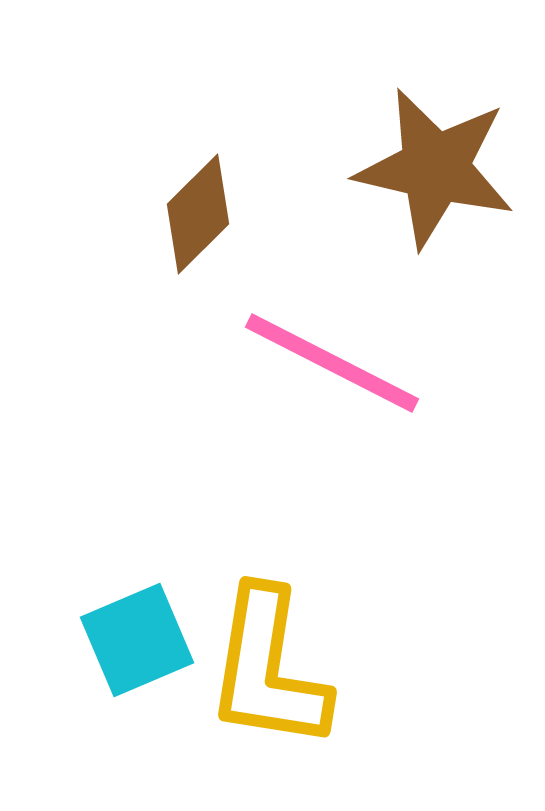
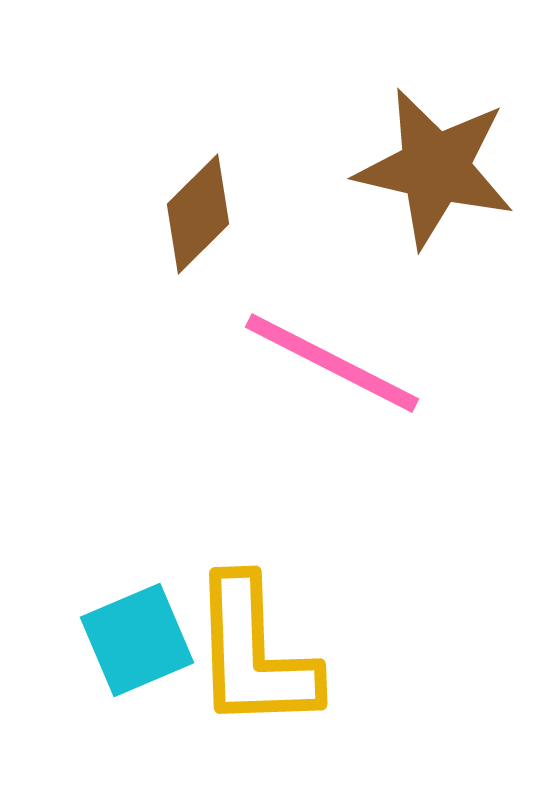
yellow L-shape: moved 14 px left, 15 px up; rotated 11 degrees counterclockwise
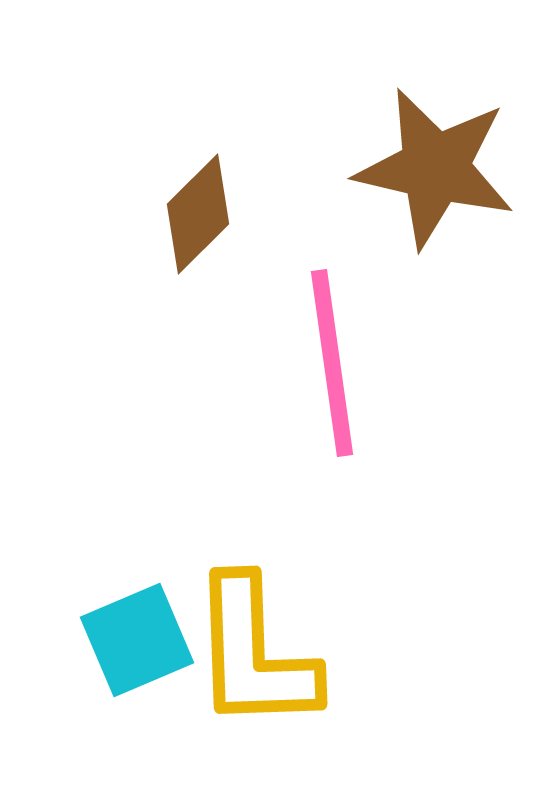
pink line: rotated 55 degrees clockwise
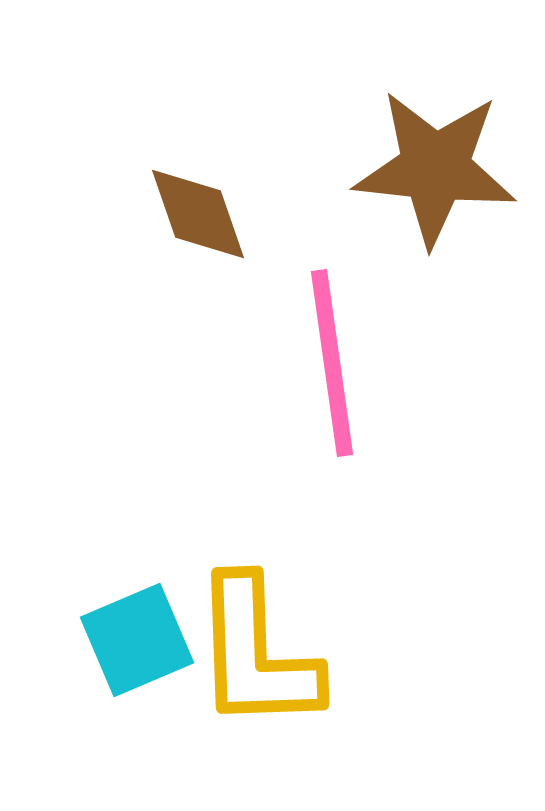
brown star: rotated 7 degrees counterclockwise
brown diamond: rotated 64 degrees counterclockwise
yellow L-shape: moved 2 px right
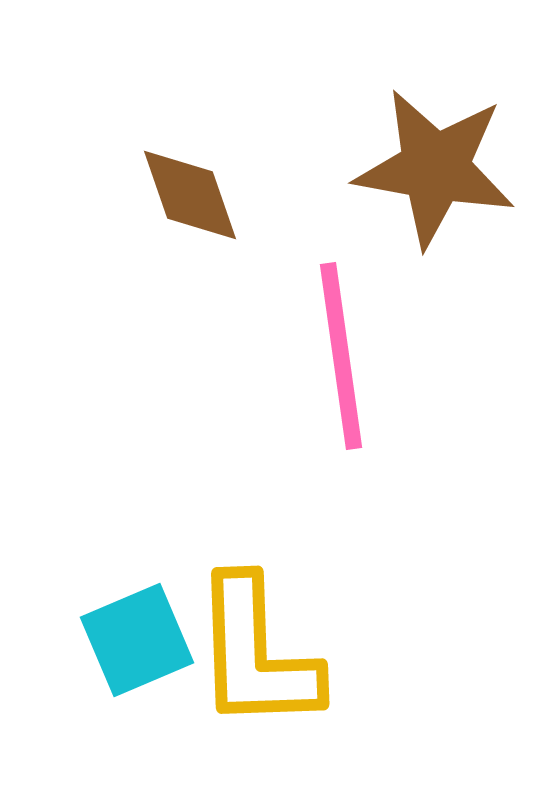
brown star: rotated 4 degrees clockwise
brown diamond: moved 8 px left, 19 px up
pink line: moved 9 px right, 7 px up
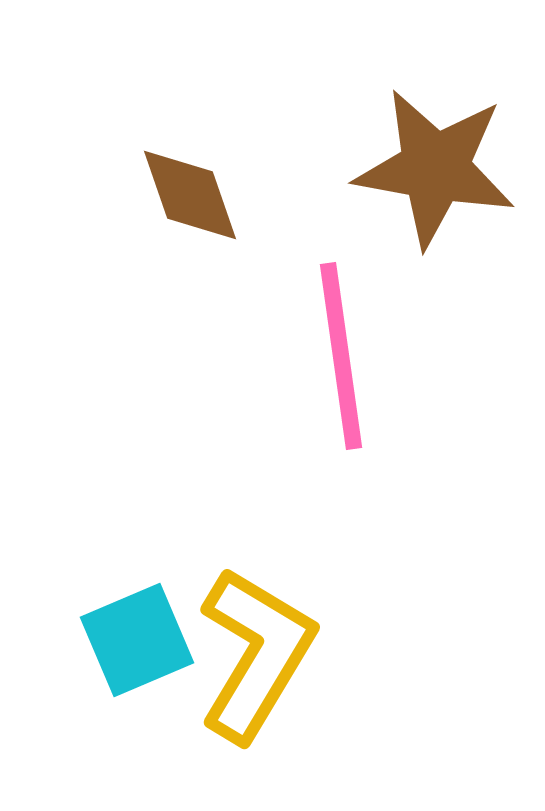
yellow L-shape: rotated 147 degrees counterclockwise
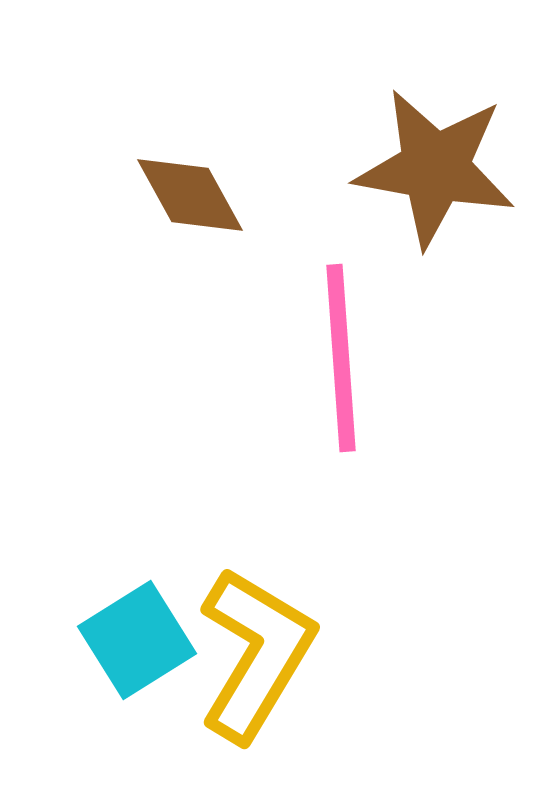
brown diamond: rotated 10 degrees counterclockwise
pink line: moved 2 px down; rotated 4 degrees clockwise
cyan square: rotated 9 degrees counterclockwise
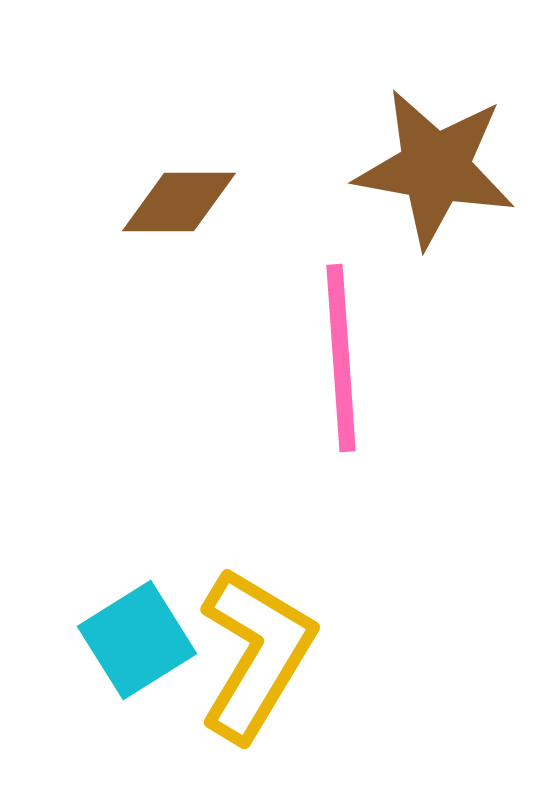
brown diamond: moved 11 px left, 7 px down; rotated 61 degrees counterclockwise
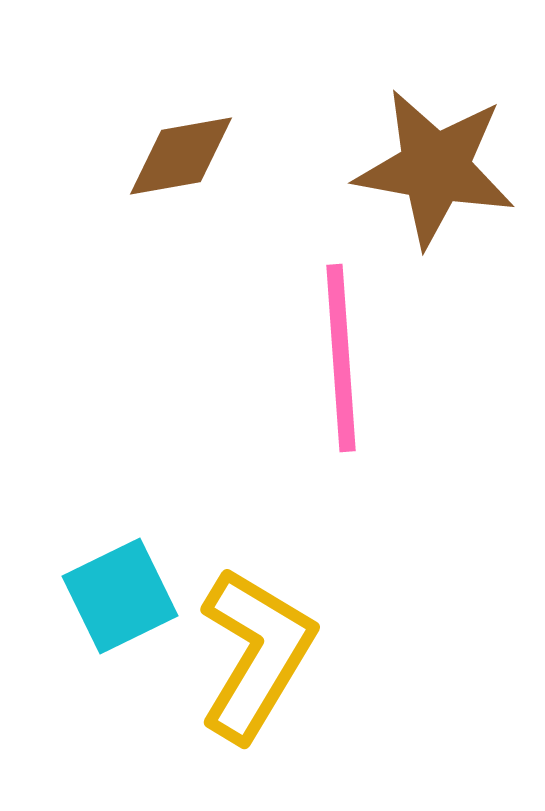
brown diamond: moved 2 px right, 46 px up; rotated 10 degrees counterclockwise
cyan square: moved 17 px left, 44 px up; rotated 6 degrees clockwise
